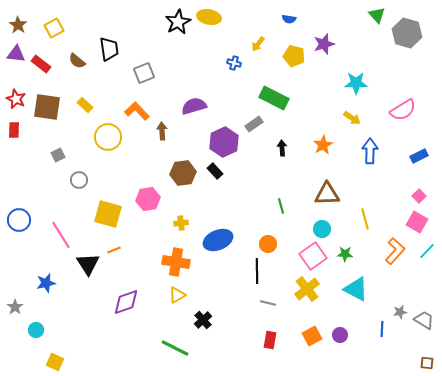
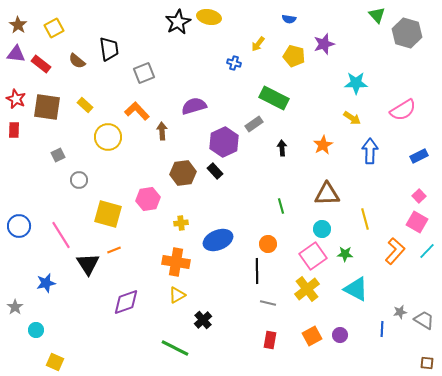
blue circle at (19, 220): moved 6 px down
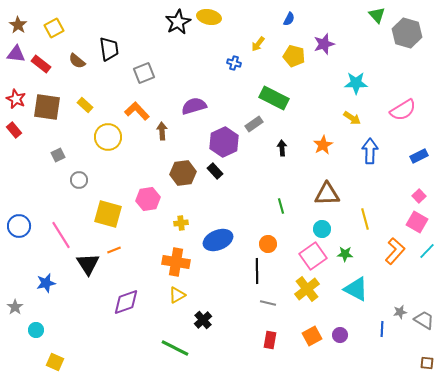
blue semicircle at (289, 19): rotated 72 degrees counterclockwise
red rectangle at (14, 130): rotated 42 degrees counterclockwise
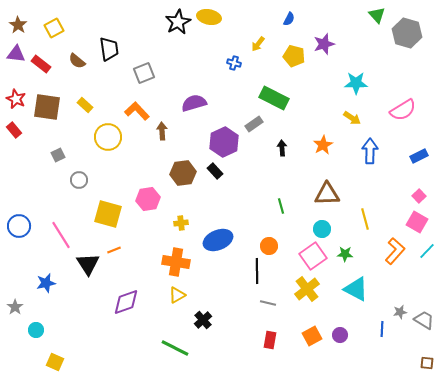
purple semicircle at (194, 106): moved 3 px up
orange circle at (268, 244): moved 1 px right, 2 px down
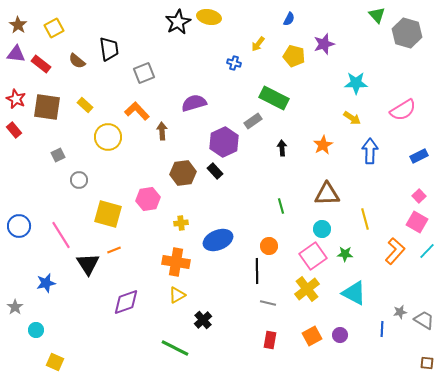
gray rectangle at (254, 124): moved 1 px left, 3 px up
cyan triangle at (356, 289): moved 2 px left, 4 px down
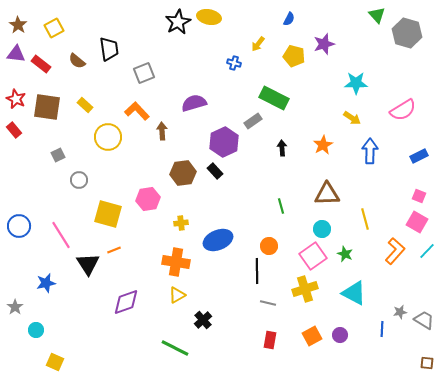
pink square at (419, 196): rotated 24 degrees counterclockwise
green star at (345, 254): rotated 21 degrees clockwise
yellow cross at (307, 289): moved 2 px left; rotated 20 degrees clockwise
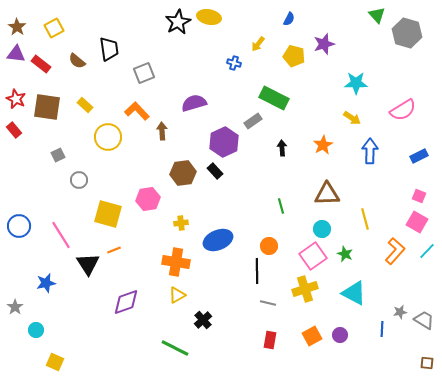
brown star at (18, 25): moved 1 px left, 2 px down
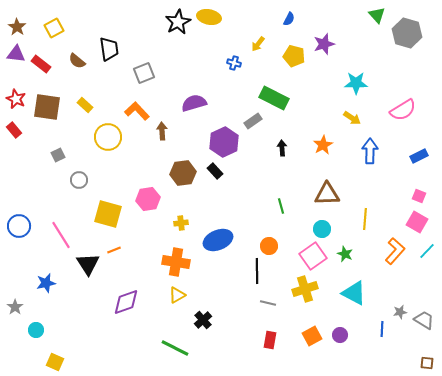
yellow line at (365, 219): rotated 20 degrees clockwise
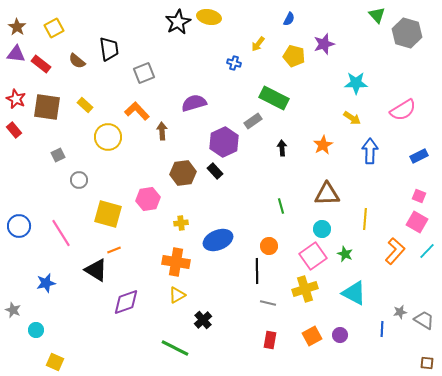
pink line at (61, 235): moved 2 px up
black triangle at (88, 264): moved 8 px right, 6 px down; rotated 25 degrees counterclockwise
gray star at (15, 307): moved 2 px left, 3 px down; rotated 14 degrees counterclockwise
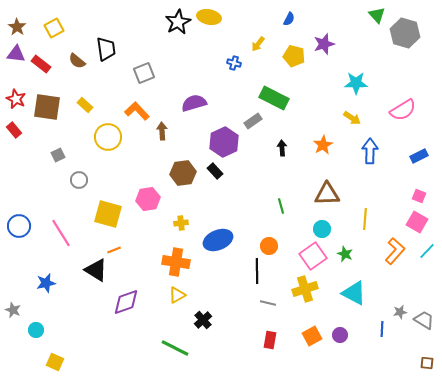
gray hexagon at (407, 33): moved 2 px left
black trapezoid at (109, 49): moved 3 px left
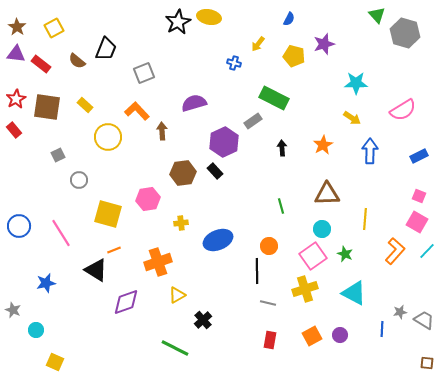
black trapezoid at (106, 49): rotated 30 degrees clockwise
red star at (16, 99): rotated 18 degrees clockwise
orange cross at (176, 262): moved 18 px left; rotated 28 degrees counterclockwise
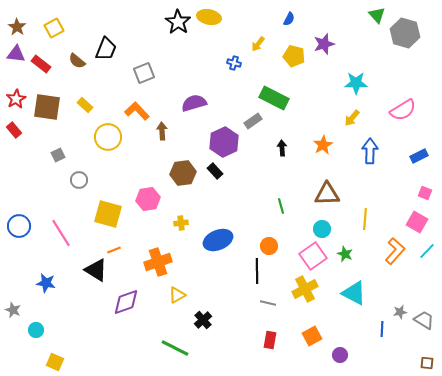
black star at (178, 22): rotated 10 degrees counterclockwise
yellow arrow at (352, 118): rotated 96 degrees clockwise
pink square at (419, 196): moved 6 px right, 3 px up
blue star at (46, 283): rotated 24 degrees clockwise
yellow cross at (305, 289): rotated 10 degrees counterclockwise
purple circle at (340, 335): moved 20 px down
